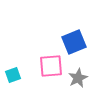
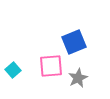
cyan square: moved 5 px up; rotated 21 degrees counterclockwise
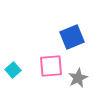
blue square: moved 2 px left, 5 px up
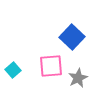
blue square: rotated 25 degrees counterclockwise
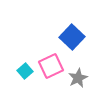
pink square: rotated 20 degrees counterclockwise
cyan square: moved 12 px right, 1 px down
